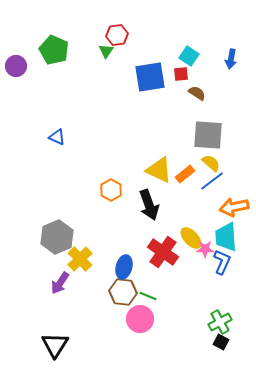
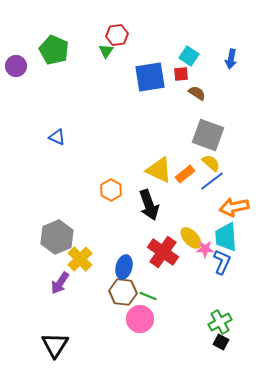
gray square: rotated 16 degrees clockwise
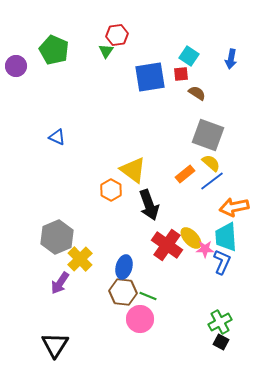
yellow triangle: moved 26 px left; rotated 12 degrees clockwise
red cross: moved 4 px right, 7 px up
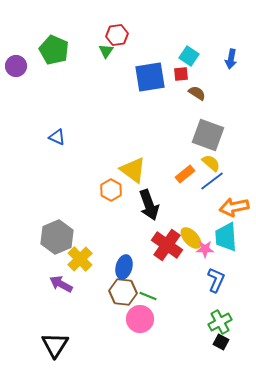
blue L-shape: moved 6 px left, 18 px down
purple arrow: moved 1 px right, 1 px down; rotated 85 degrees clockwise
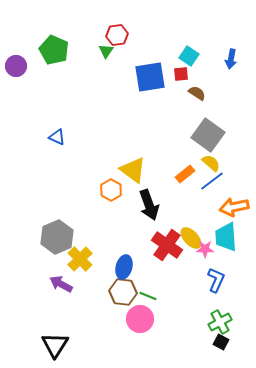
gray square: rotated 16 degrees clockwise
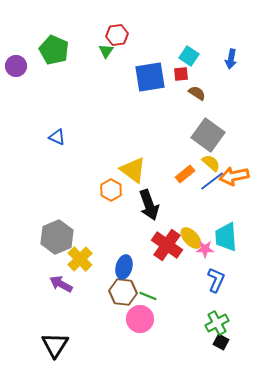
orange arrow: moved 31 px up
green cross: moved 3 px left, 1 px down
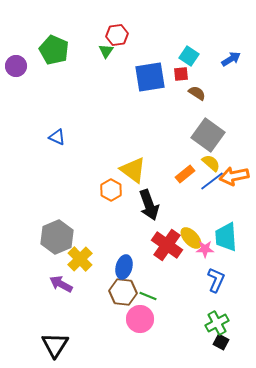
blue arrow: rotated 132 degrees counterclockwise
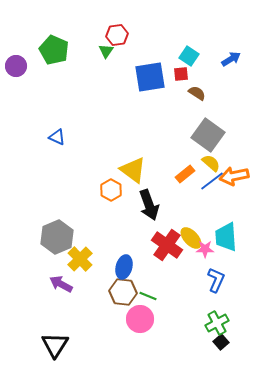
black square: rotated 21 degrees clockwise
